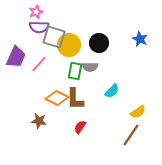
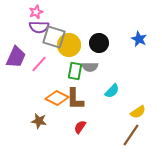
blue star: moved 1 px left
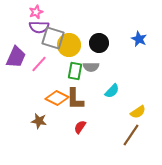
gray square: moved 1 px left, 1 px down
gray semicircle: moved 1 px right
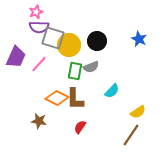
black circle: moved 2 px left, 2 px up
gray semicircle: rotated 21 degrees counterclockwise
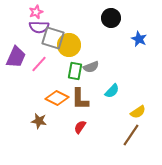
black circle: moved 14 px right, 23 px up
brown L-shape: moved 5 px right
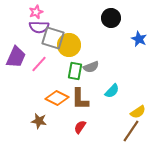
brown line: moved 4 px up
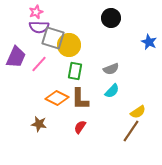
blue star: moved 10 px right, 3 px down
gray semicircle: moved 20 px right, 2 px down
brown star: moved 3 px down
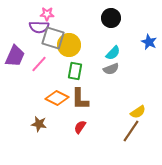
pink star: moved 11 px right, 2 px down; rotated 24 degrees clockwise
purple trapezoid: moved 1 px left, 1 px up
cyan semicircle: moved 1 px right, 38 px up
